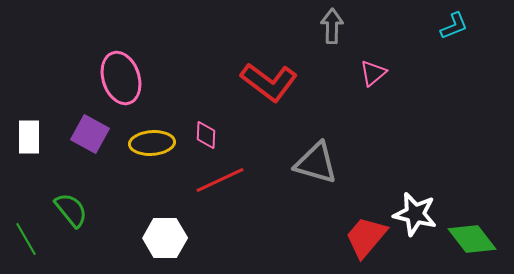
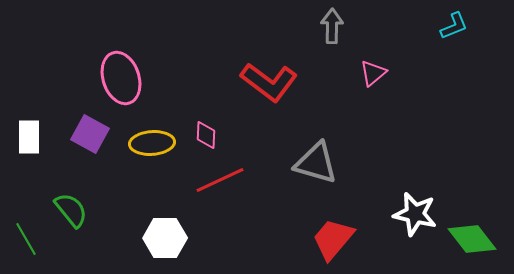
red trapezoid: moved 33 px left, 2 px down
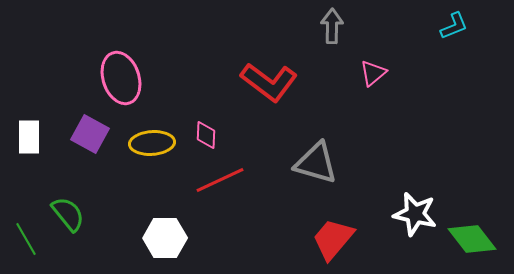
green semicircle: moved 3 px left, 4 px down
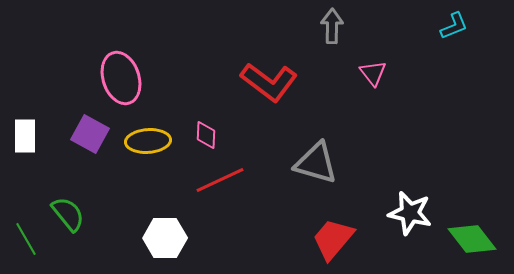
pink triangle: rotated 28 degrees counterclockwise
white rectangle: moved 4 px left, 1 px up
yellow ellipse: moved 4 px left, 2 px up
white star: moved 5 px left, 1 px up
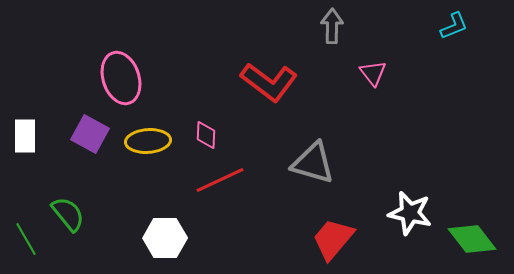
gray triangle: moved 3 px left
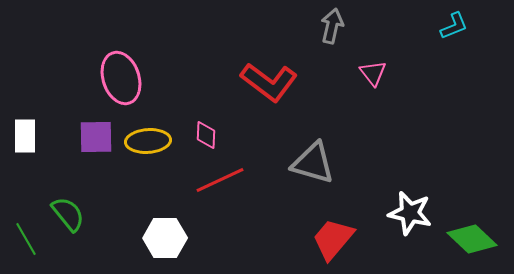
gray arrow: rotated 12 degrees clockwise
purple square: moved 6 px right, 3 px down; rotated 30 degrees counterclockwise
green diamond: rotated 9 degrees counterclockwise
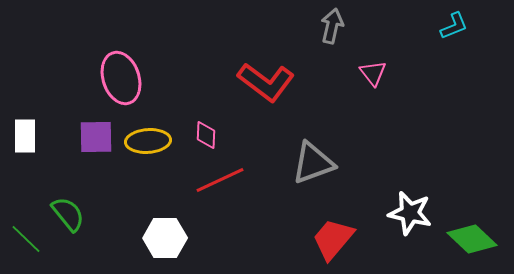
red L-shape: moved 3 px left
gray triangle: rotated 36 degrees counterclockwise
green line: rotated 16 degrees counterclockwise
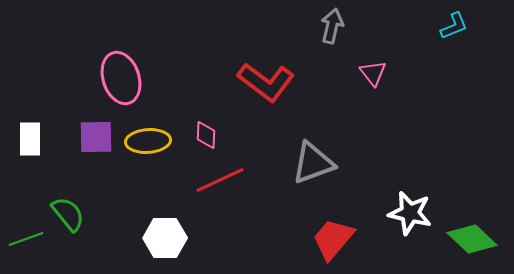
white rectangle: moved 5 px right, 3 px down
green line: rotated 64 degrees counterclockwise
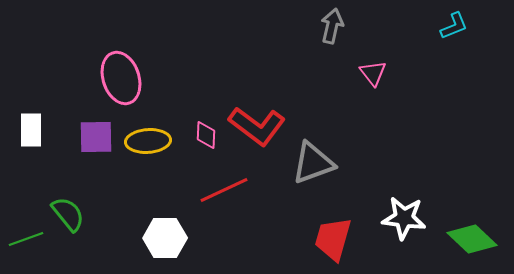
red L-shape: moved 9 px left, 44 px down
white rectangle: moved 1 px right, 9 px up
red line: moved 4 px right, 10 px down
white star: moved 6 px left, 5 px down; rotated 6 degrees counterclockwise
red trapezoid: rotated 24 degrees counterclockwise
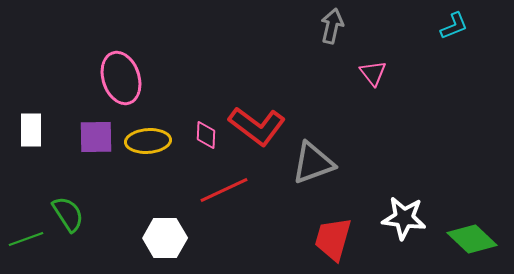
green semicircle: rotated 6 degrees clockwise
